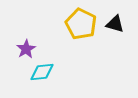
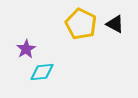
black triangle: rotated 12 degrees clockwise
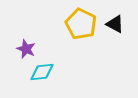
purple star: rotated 18 degrees counterclockwise
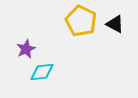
yellow pentagon: moved 3 px up
purple star: rotated 24 degrees clockwise
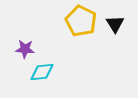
black triangle: rotated 30 degrees clockwise
purple star: moved 1 px left; rotated 30 degrees clockwise
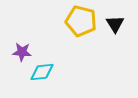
yellow pentagon: rotated 12 degrees counterclockwise
purple star: moved 3 px left, 3 px down
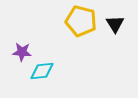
cyan diamond: moved 1 px up
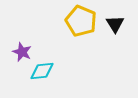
yellow pentagon: rotated 8 degrees clockwise
purple star: rotated 18 degrees clockwise
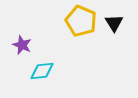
black triangle: moved 1 px left, 1 px up
purple star: moved 7 px up
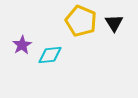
purple star: rotated 18 degrees clockwise
cyan diamond: moved 8 px right, 16 px up
